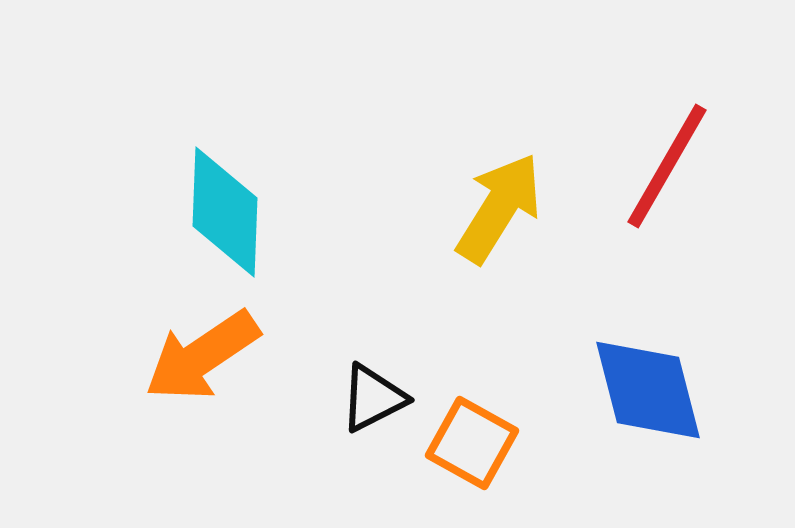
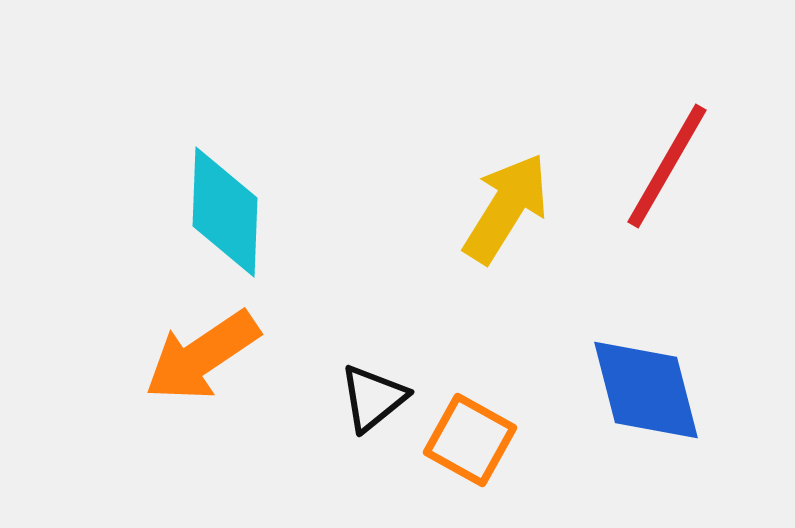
yellow arrow: moved 7 px right
blue diamond: moved 2 px left
black triangle: rotated 12 degrees counterclockwise
orange square: moved 2 px left, 3 px up
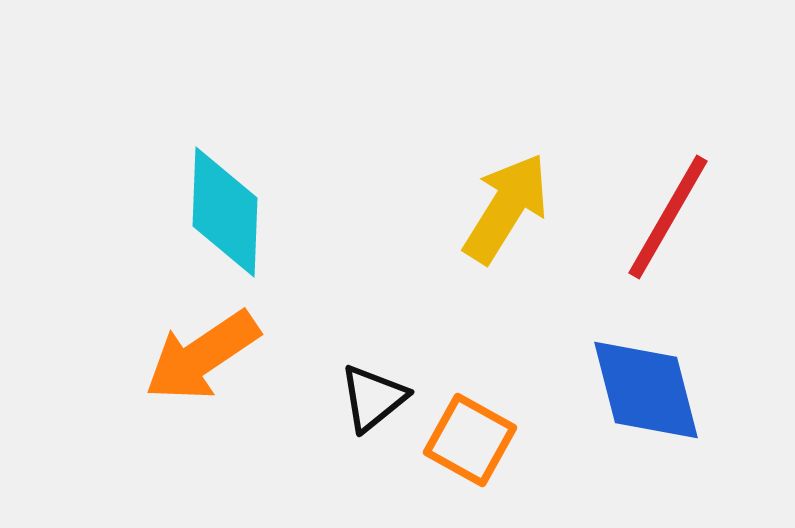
red line: moved 1 px right, 51 px down
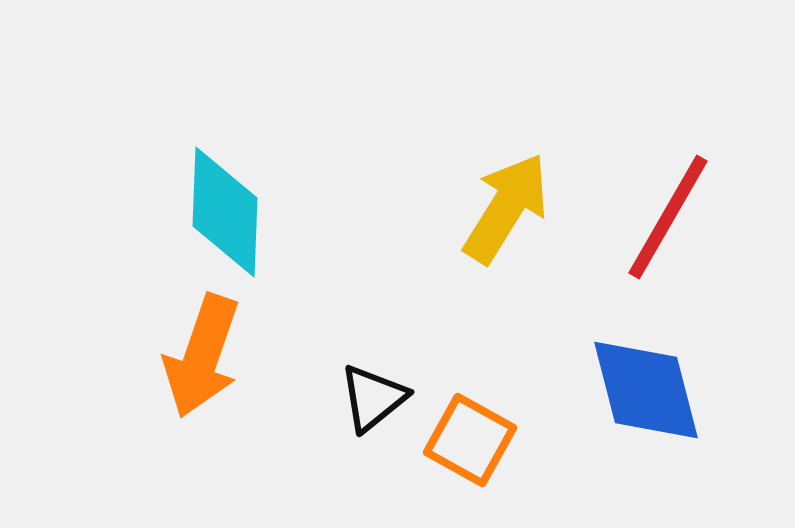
orange arrow: rotated 37 degrees counterclockwise
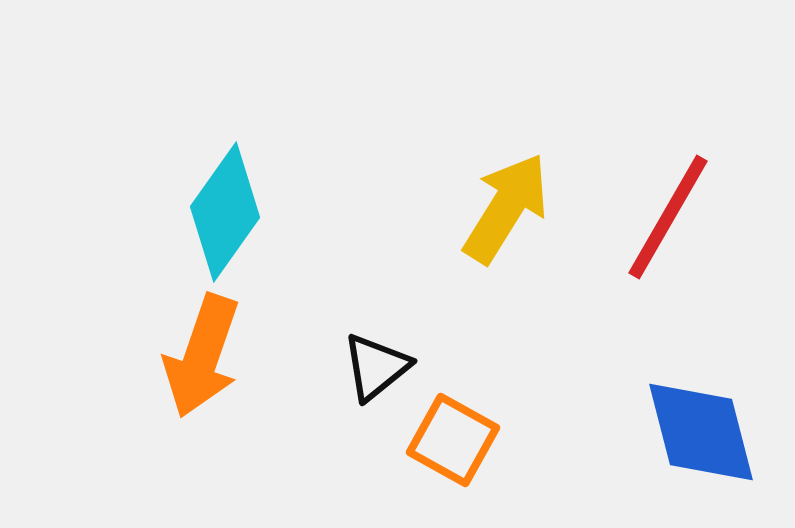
cyan diamond: rotated 33 degrees clockwise
blue diamond: moved 55 px right, 42 px down
black triangle: moved 3 px right, 31 px up
orange square: moved 17 px left
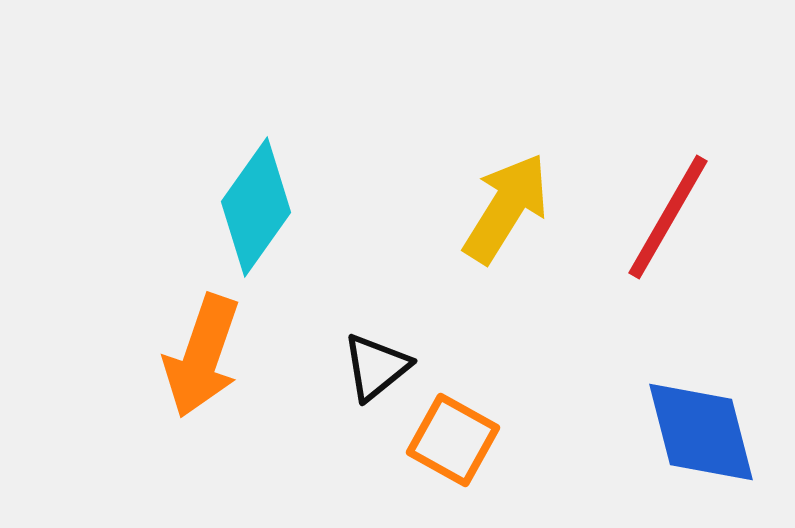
cyan diamond: moved 31 px right, 5 px up
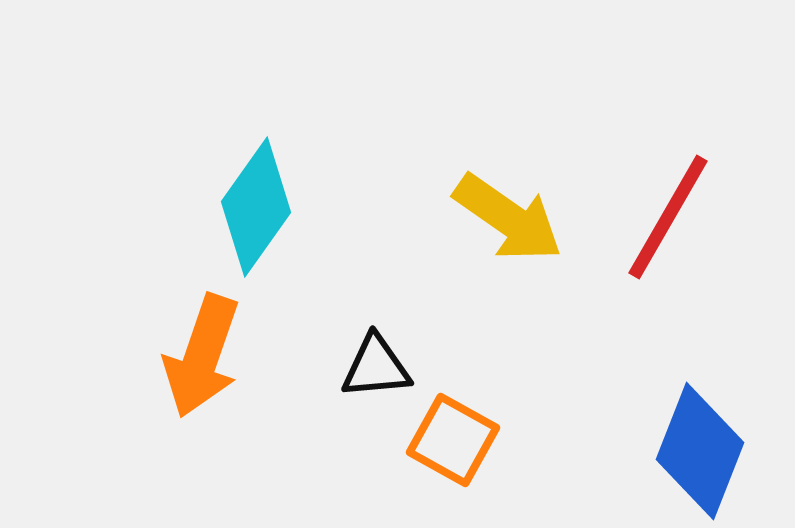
yellow arrow: moved 2 px right, 10 px down; rotated 93 degrees clockwise
black triangle: rotated 34 degrees clockwise
blue diamond: moved 1 px left, 19 px down; rotated 36 degrees clockwise
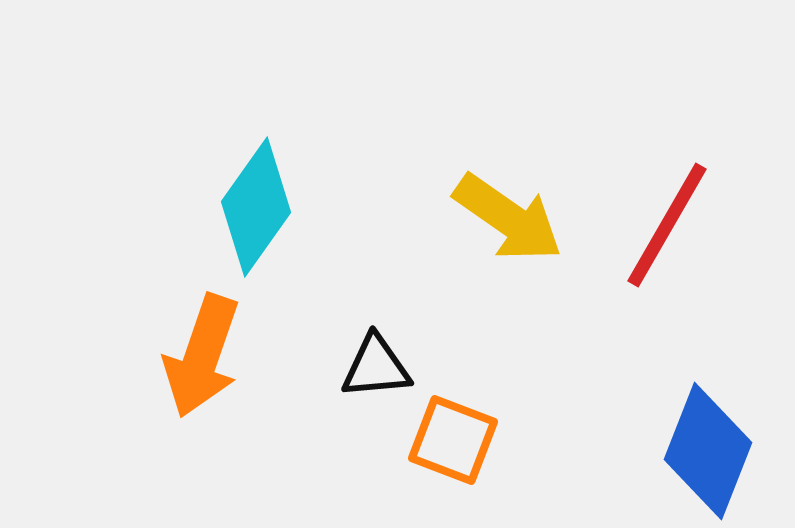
red line: moved 1 px left, 8 px down
orange square: rotated 8 degrees counterclockwise
blue diamond: moved 8 px right
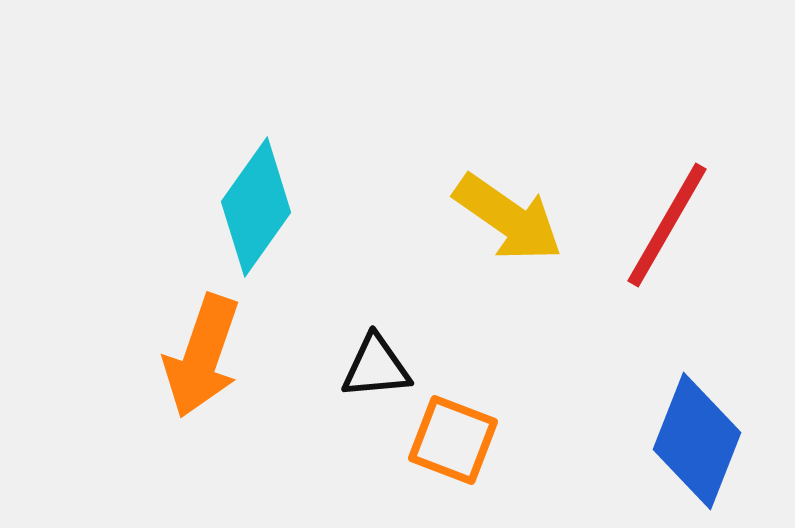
blue diamond: moved 11 px left, 10 px up
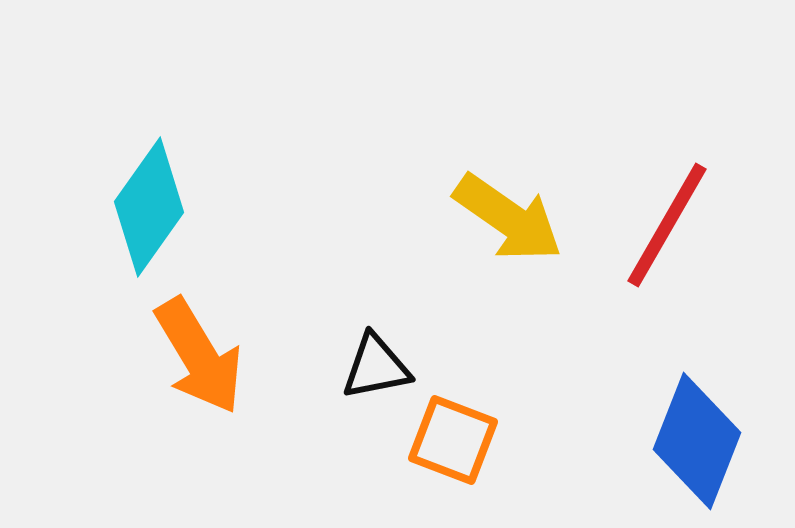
cyan diamond: moved 107 px left
orange arrow: moved 3 px left; rotated 50 degrees counterclockwise
black triangle: rotated 6 degrees counterclockwise
